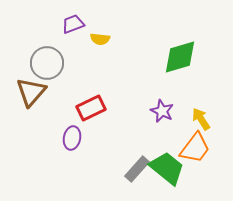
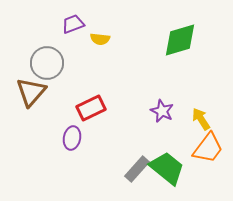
green diamond: moved 17 px up
orange trapezoid: moved 13 px right
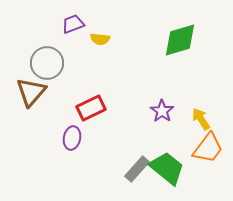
purple star: rotated 10 degrees clockwise
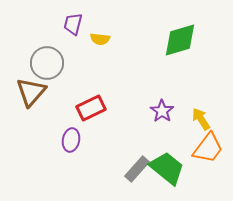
purple trapezoid: rotated 55 degrees counterclockwise
purple ellipse: moved 1 px left, 2 px down
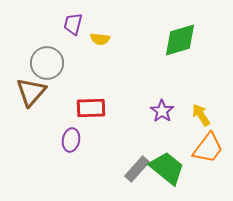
red rectangle: rotated 24 degrees clockwise
yellow arrow: moved 4 px up
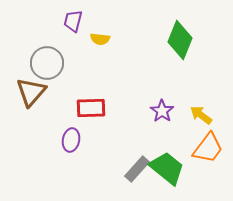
purple trapezoid: moved 3 px up
green diamond: rotated 51 degrees counterclockwise
yellow arrow: rotated 20 degrees counterclockwise
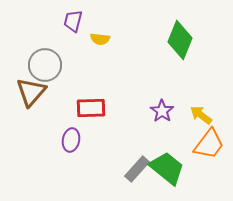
gray circle: moved 2 px left, 2 px down
orange trapezoid: moved 1 px right, 4 px up
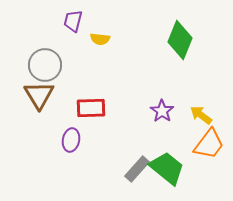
brown triangle: moved 8 px right, 3 px down; rotated 12 degrees counterclockwise
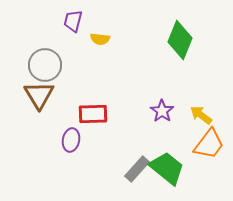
red rectangle: moved 2 px right, 6 px down
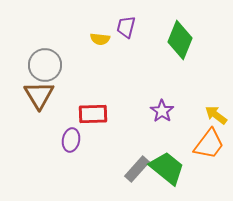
purple trapezoid: moved 53 px right, 6 px down
yellow arrow: moved 15 px right
